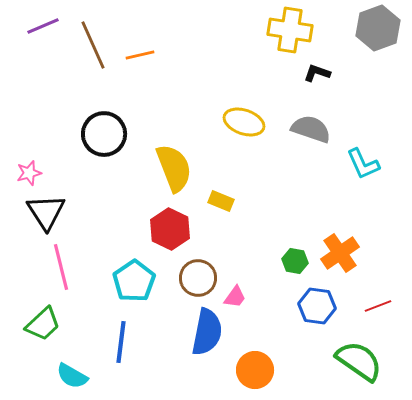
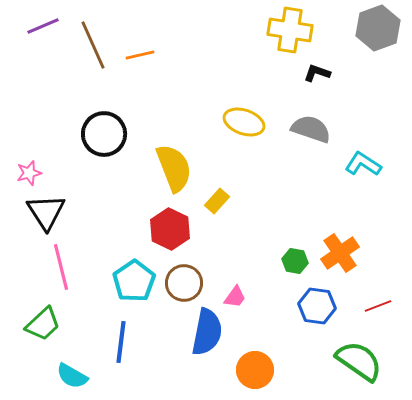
cyan L-shape: rotated 147 degrees clockwise
yellow rectangle: moved 4 px left; rotated 70 degrees counterclockwise
brown circle: moved 14 px left, 5 px down
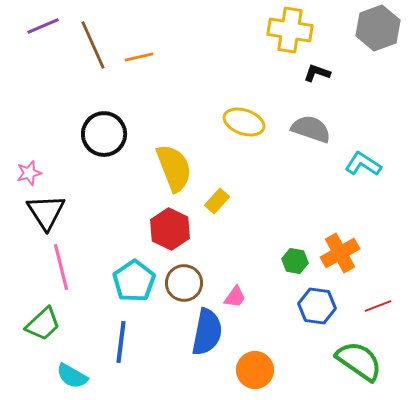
orange line: moved 1 px left, 2 px down
orange cross: rotated 6 degrees clockwise
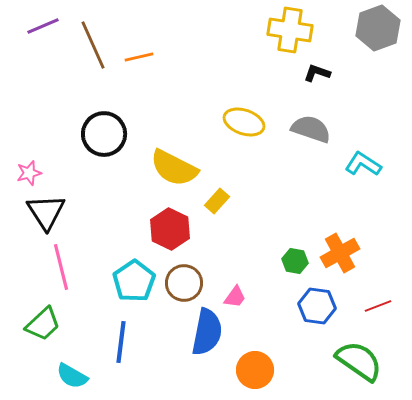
yellow semicircle: rotated 138 degrees clockwise
